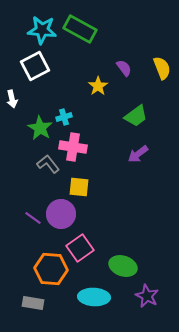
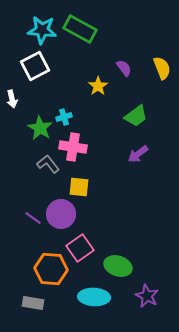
green ellipse: moved 5 px left
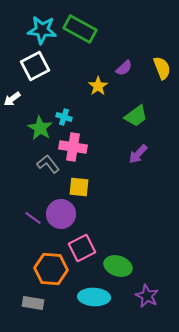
purple semicircle: rotated 84 degrees clockwise
white arrow: rotated 66 degrees clockwise
cyan cross: rotated 35 degrees clockwise
purple arrow: rotated 10 degrees counterclockwise
pink square: moved 2 px right; rotated 8 degrees clockwise
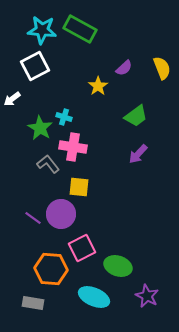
cyan ellipse: rotated 20 degrees clockwise
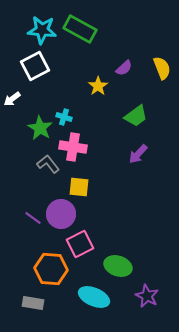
pink square: moved 2 px left, 4 px up
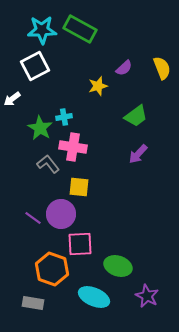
cyan star: rotated 8 degrees counterclockwise
yellow star: rotated 18 degrees clockwise
cyan cross: rotated 28 degrees counterclockwise
pink square: rotated 24 degrees clockwise
orange hexagon: moved 1 px right; rotated 16 degrees clockwise
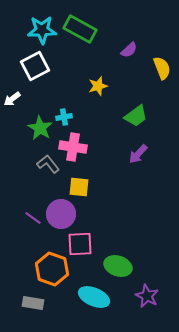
purple semicircle: moved 5 px right, 18 px up
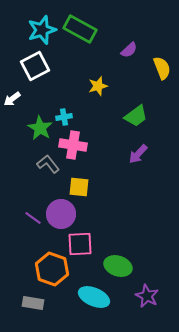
cyan star: rotated 16 degrees counterclockwise
pink cross: moved 2 px up
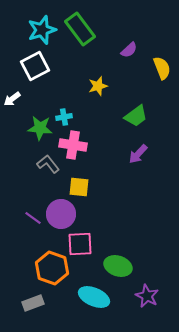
green rectangle: rotated 24 degrees clockwise
green star: rotated 25 degrees counterclockwise
orange hexagon: moved 1 px up
gray rectangle: rotated 30 degrees counterclockwise
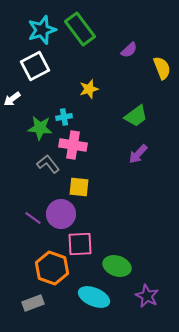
yellow star: moved 9 px left, 3 px down
green ellipse: moved 1 px left
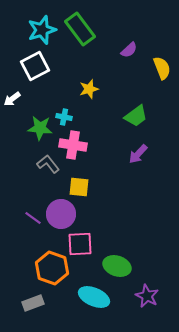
cyan cross: rotated 21 degrees clockwise
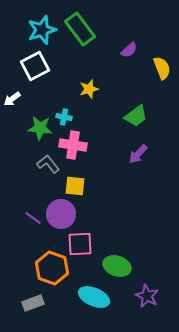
yellow square: moved 4 px left, 1 px up
